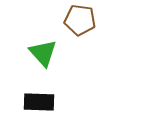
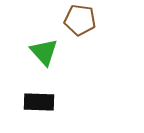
green triangle: moved 1 px right, 1 px up
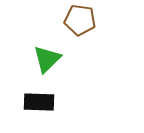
green triangle: moved 3 px right, 7 px down; rotated 28 degrees clockwise
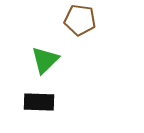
green triangle: moved 2 px left, 1 px down
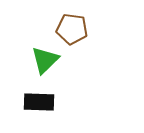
brown pentagon: moved 8 px left, 9 px down
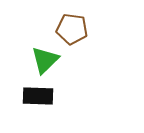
black rectangle: moved 1 px left, 6 px up
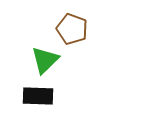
brown pentagon: rotated 12 degrees clockwise
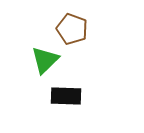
black rectangle: moved 28 px right
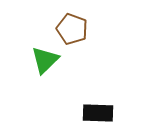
black rectangle: moved 32 px right, 17 px down
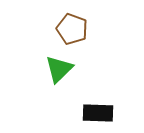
green triangle: moved 14 px right, 9 px down
